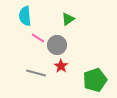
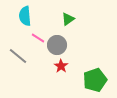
gray line: moved 18 px left, 17 px up; rotated 24 degrees clockwise
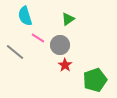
cyan semicircle: rotated 12 degrees counterclockwise
gray circle: moved 3 px right
gray line: moved 3 px left, 4 px up
red star: moved 4 px right, 1 px up
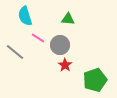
green triangle: rotated 40 degrees clockwise
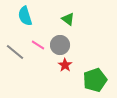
green triangle: rotated 32 degrees clockwise
pink line: moved 7 px down
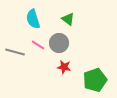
cyan semicircle: moved 8 px right, 3 px down
gray circle: moved 1 px left, 2 px up
gray line: rotated 24 degrees counterclockwise
red star: moved 1 px left, 2 px down; rotated 24 degrees counterclockwise
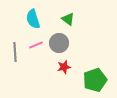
pink line: moved 2 px left; rotated 56 degrees counterclockwise
gray line: rotated 72 degrees clockwise
red star: rotated 24 degrees counterclockwise
